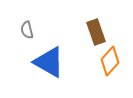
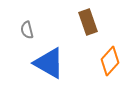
brown rectangle: moved 8 px left, 10 px up
blue triangle: moved 1 px down
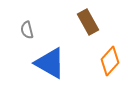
brown rectangle: rotated 10 degrees counterclockwise
blue triangle: moved 1 px right
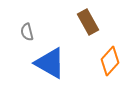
gray semicircle: moved 2 px down
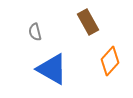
gray semicircle: moved 8 px right
blue triangle: moved 2 px right, 6 px down
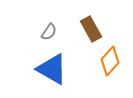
brown rectangle: moved 3 px right, 7 px down
gray semicircle: moved 14 px right; rotated 132 degrees counterclockwise
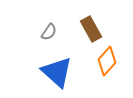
orange diamond: moved 3 px left
blue triangle: moved 5 px right, 3 px down; rotated 12 degrees clockwise
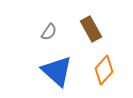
orange diamond: moved 3 px left, 9 px down
blue triangle: moved 1 px up
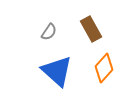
orange diamond: moved 2 px up
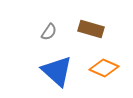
brown rectangle: rotated 45 degrees counterclockwise
orange diamond: rotated 72 degrees clockwise
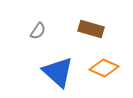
gray semicircle: moved 11 px left, 1 px up
blue triangle: moved 1 px right, 1 px down
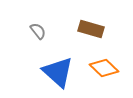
gray semicircle: rotated 72 degrees counterclockwise
orange diamond: rotated 20 degrees clockwise
